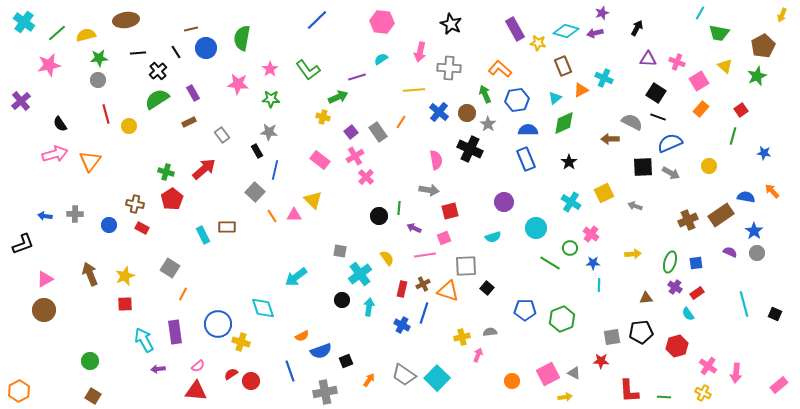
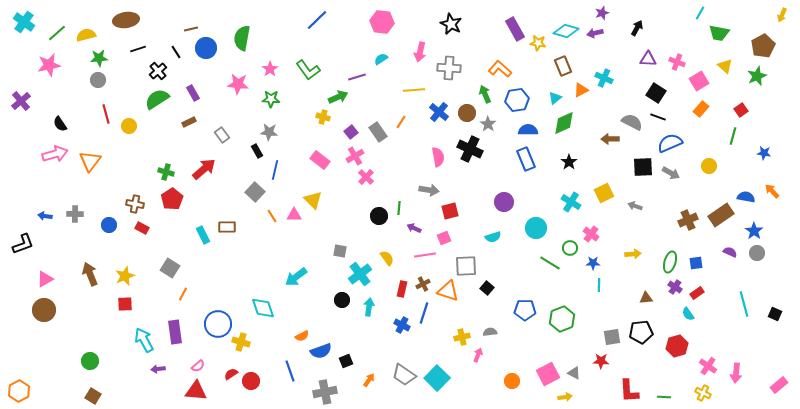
black line at (138, 53): moved 4 px up; rotated 14 degrees counterclockwise
pink semicircle at (436, 160): moved 2 px right, 3 px up
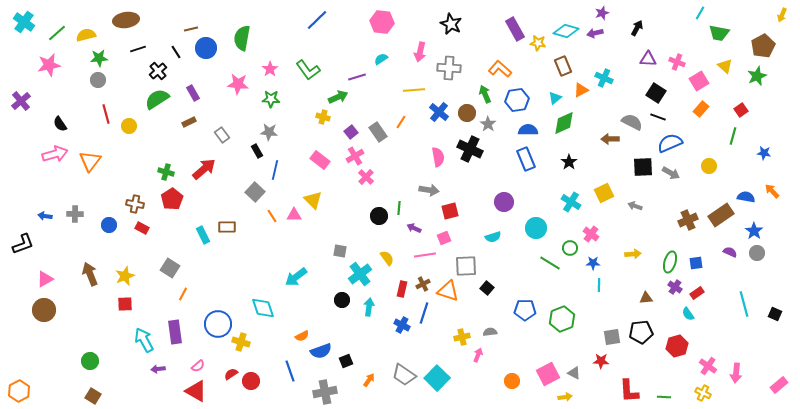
red triangle at (196, 391): rotated 25 degrees clockwise
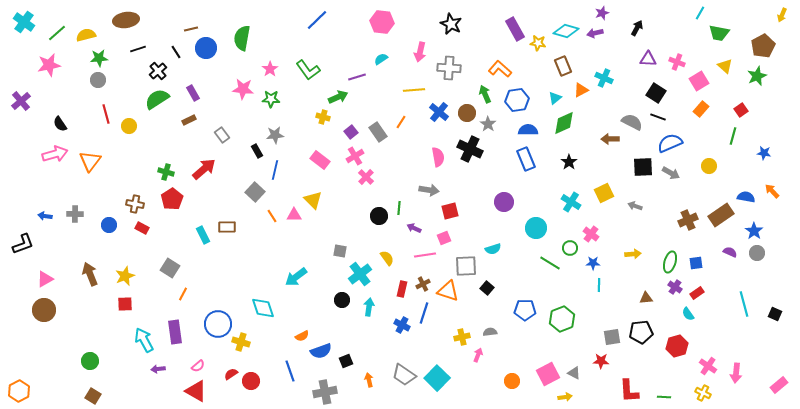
pink star at (238, 84): moved 5 px right, 5 px down
brown rectangle at (189, 122): moved 2 px up
gray star at (269, 132): moved 6 px right, 3 px down; rotated 12 degrees counterclockwise
cyan semicircle at (493, 237): moved 12 px down
orange arrow at (369, 380): rotated 48 degrees counterclockwise
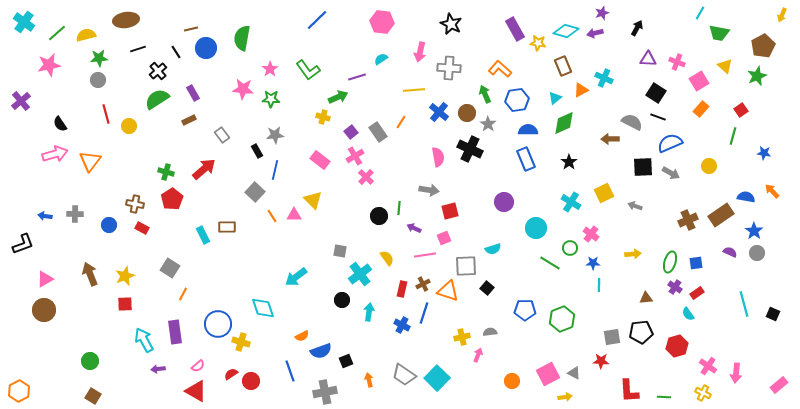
cyan arrow at (369, 307): moved 5 px down
black square at (775, 314): moved 2 px left
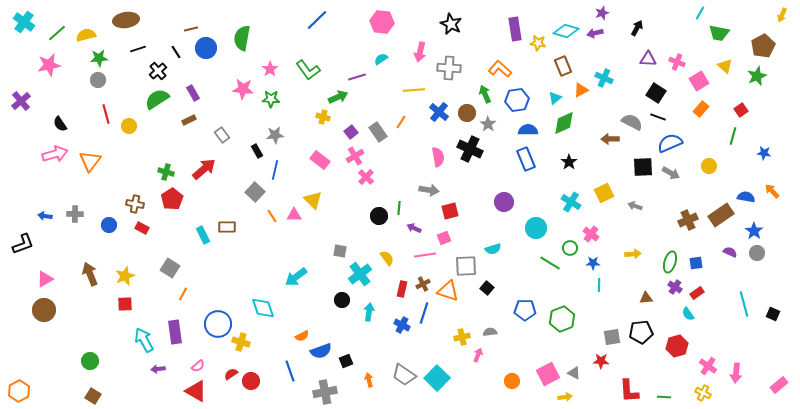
purple rectangle at (515, 29): rotated 20 degrees clockwise
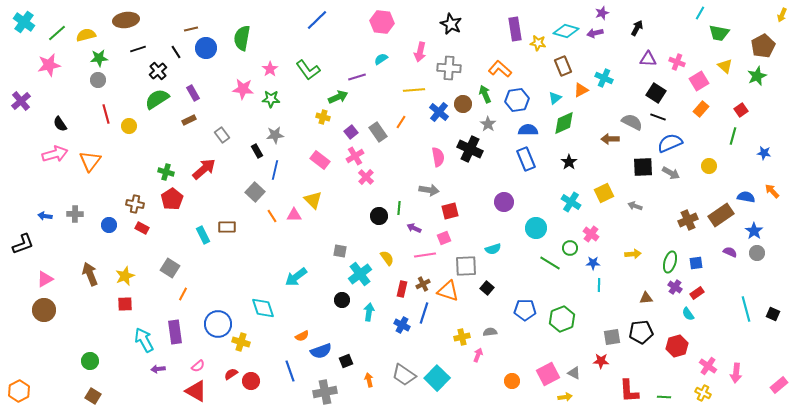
brown circle at (467, 113): moved 4 px left, 9 px up
cyan line at (744, 304): moved 2 px right, 5 px down
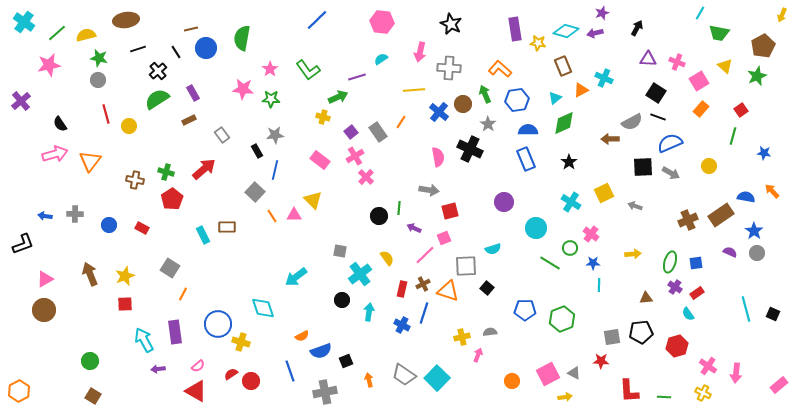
green star at (99, 58): rotated 18 degrees clockwise
gray semicircle at (632, 122): rotated 125 degrees clockwise
brown cross at (135, 204): moved 24 px up
pink line at (425, 255): rotated 35 degrees counterclockwise
